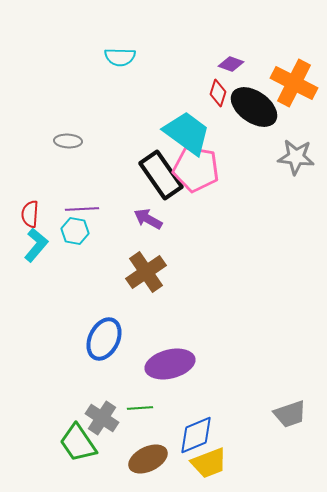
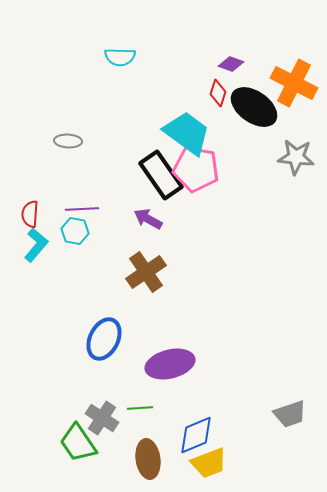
brown ellipse: rotated 72 degrees counterclockwise
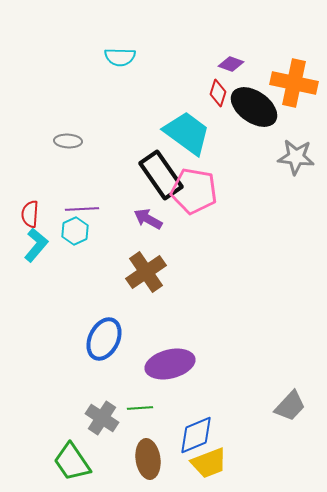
orange cross: rotated 15 degrees counterclockwise
pink pentagon: moved 2 px left, 22 px down
cyan hexagon: rotated 24 degrees clockwise
gray trapezoid: moved 8 px up; rotated 28 degrees counterclockwise
green trapezoid: moved 6 px left, 19 px down
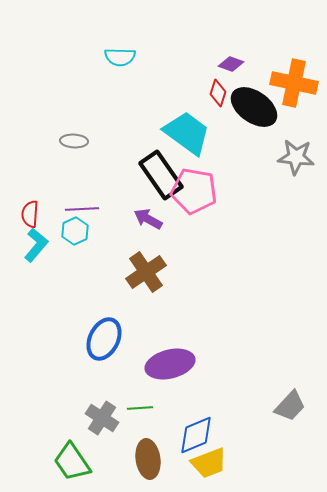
gray ellipse: moved 6 px right
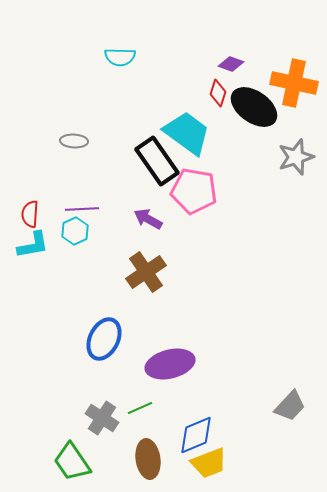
gray star: rotated 24 degrees counterclockwise
black rectangle: moved 4 px left, 14 px up
cyan L-shape: moved 3 px left; rotated 40 degrees clockwise
green line: rotated 20 degrees counterclockwise
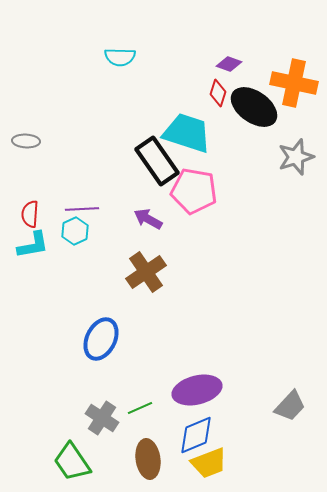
purple diamond: moved 2 px left
cyan trapezoid: rotated 18 degrees counterclockwise
gray ellipse: moved 48 px left
blue ellipse: moved 3 px left
purple ellipse: moved 27 px right, 26 px down
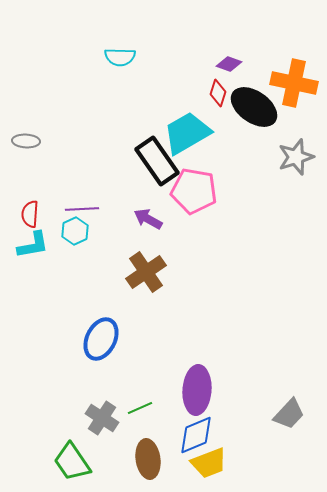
cyan trapezoid: rotated 48 degrees counterclockwise
purple ellipse: rotated 72 degrees counterclockwise
gray trapezoid: moved 1 px left, 8 px down
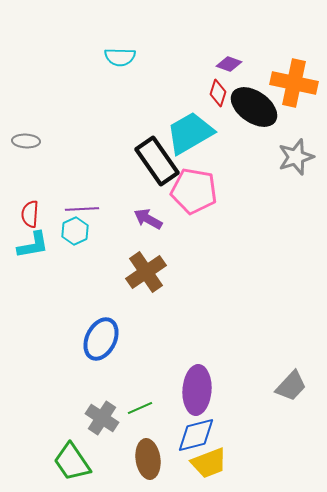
cyan trapezoid: moved 3 px right
gray trapezoid: moved 2 px right, 28 px up
blue diamond: rotated 9 degrees clockwise
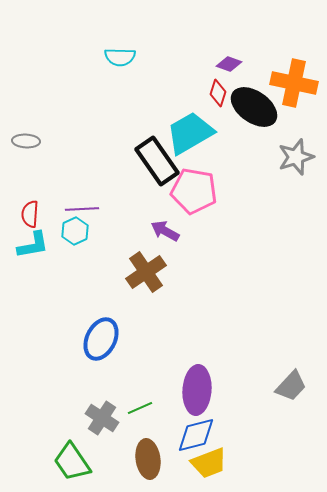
purple arrow: moved 17 px right, 12 px down
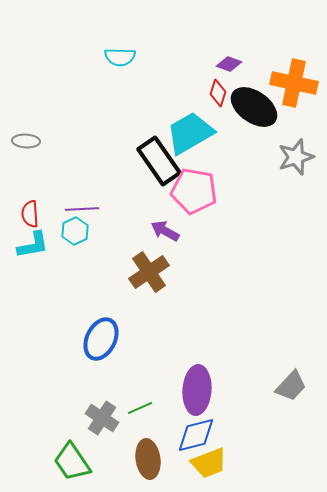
black rectangle: moved 2 px right
red semicircle: rotated 8 degrees counterclockwise
brown cross: moved 3 px right
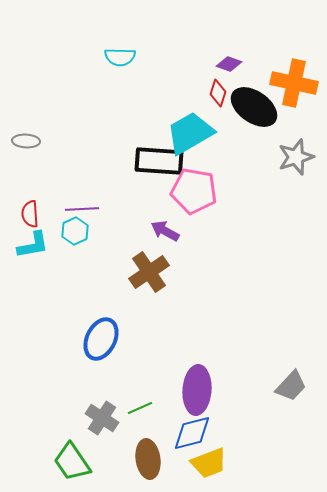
black rectangle: rotated 51 degrees counterclockwise
blue diamond: moved 4 px left, 2 px up
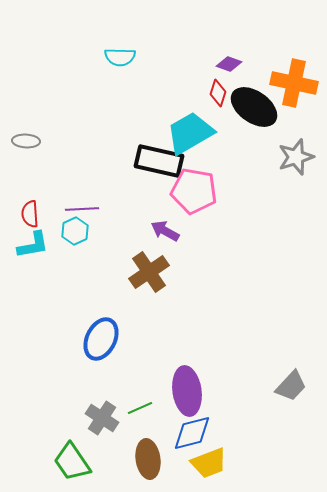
black rectangle: rotated 9 degrees clockwise
purple ellipse: moved 10 px left, 1 px down; rotated 12 degrees counterclockwise
